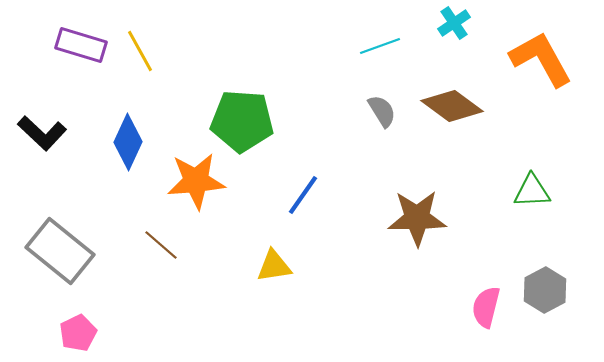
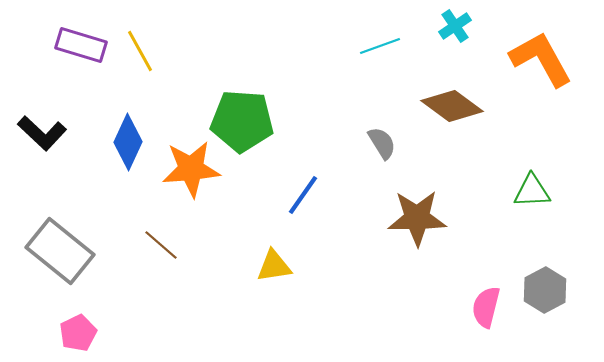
cyan cross: moved 1 px right, 3 px down
gray semicircle: moved 32 px down
orange star: moved 5 px left, 12 px up
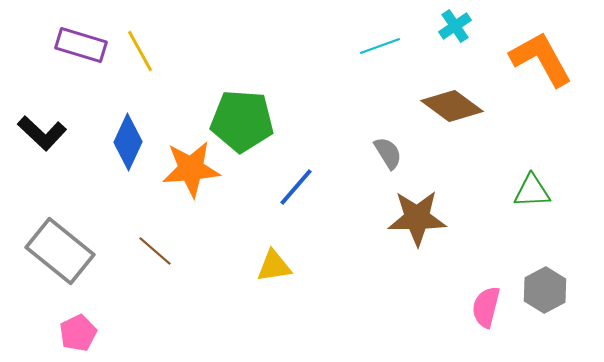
gray semicircle: moved 6 px right, 10 px down
blue line: moved 7 px left, 8 px up; rotated 6 degrees clockwise
brown line: moved 6 px left, 6 px down
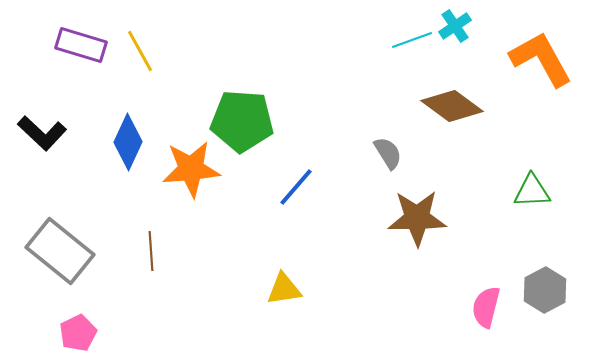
cyan line: moved 32 px right, 6 px up
brown line: moved 4 px left; rotated 45 degrees clockwise
yellow triangle: moved 10 px right, 23 px down
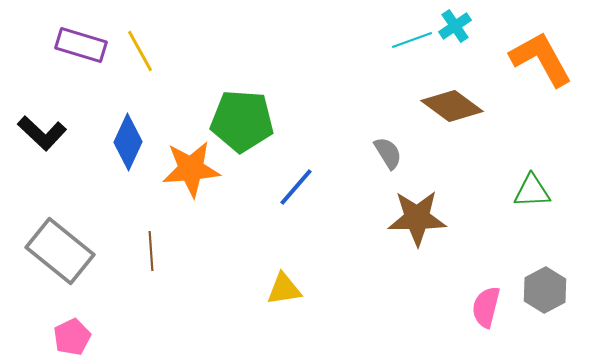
pink pentagon: moved 6 px left, 4 px down
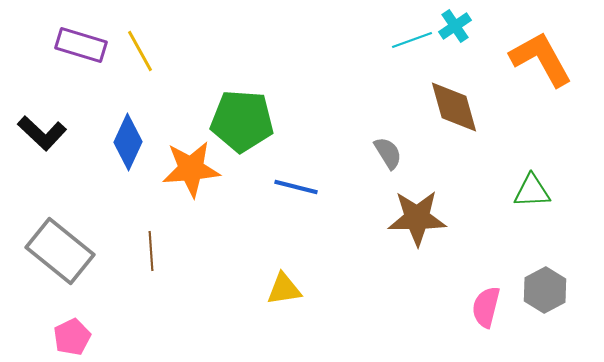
brown diamond: moved 2 px right, 1 px down; rotated 38 degrees clockwise
blue line: rotated 63 degrees clockwise
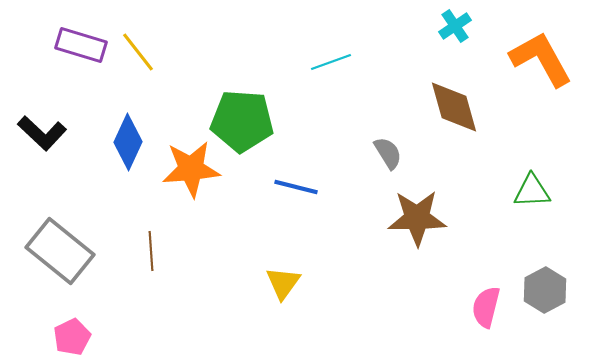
cyan line: moved 81 px left, 22 px down
yellow line: moved 2 px left, 1 px down; rotated 9 degrees counterclockwise
yellow triangle: moved 1 px left, 6 px up; rotated 45 degrees counterclockwise
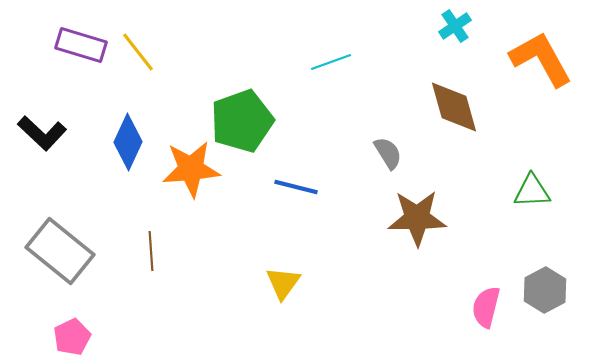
green pentagon: rotated 24 degrees counterclockwise
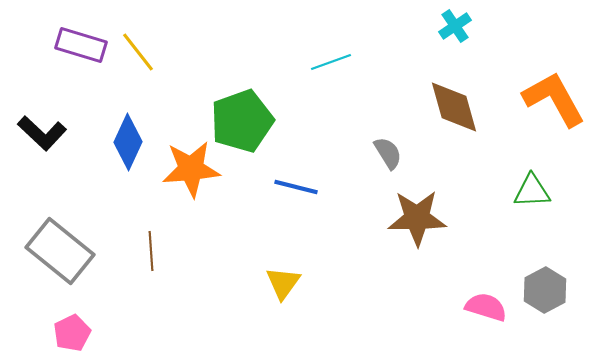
orange L-shape: moved 13 px right, 40 px down
pink semicircle: rotated 93 degrees clockwise
pink pentagon: moved 4 px up
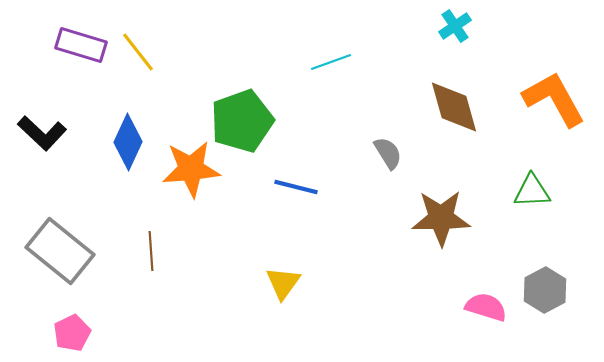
brown star: moved 24 px right
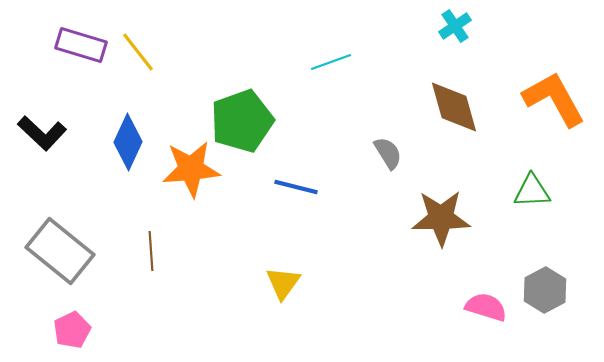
pink pentagon: moved 3 px up
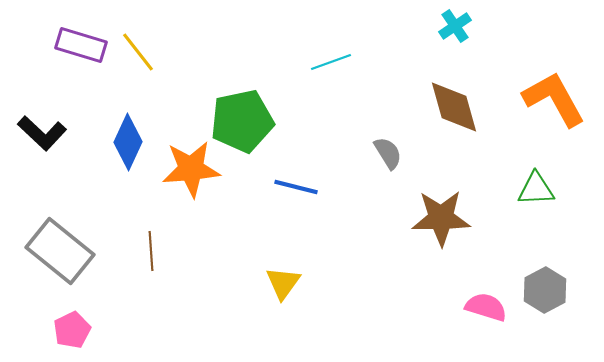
green pentagon: rotated 8 degrees clockwise
green triangle: moved 4 px right, 2 px up
